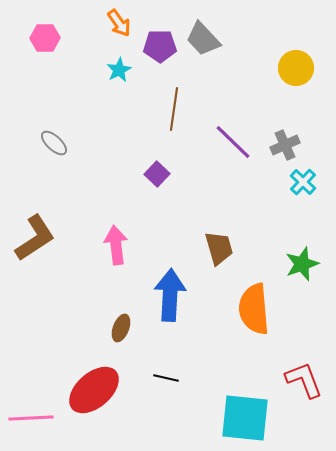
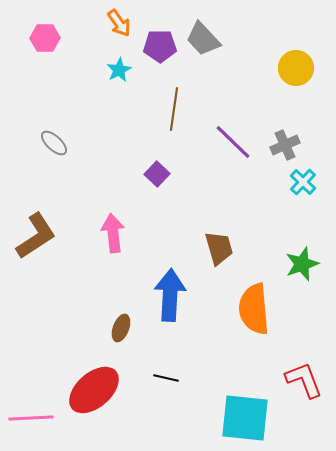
brown L-shape: moved 1 px right, 2 px up
pink arrow: moved 3 px left, 12 px up
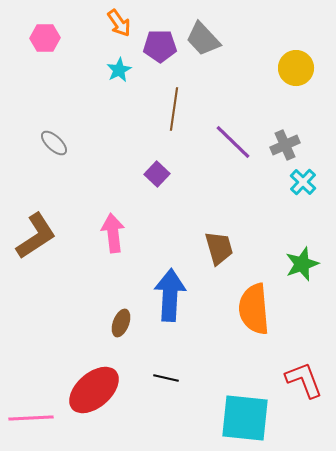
brown ellipse: moved 5 px up
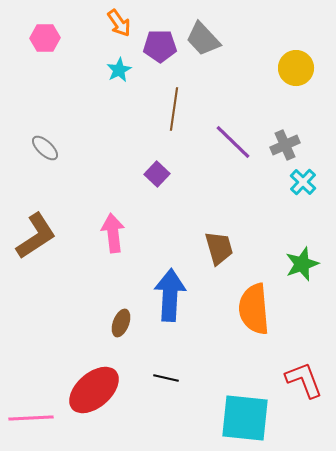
gray ellipse: moved 9 px left, 5 px down
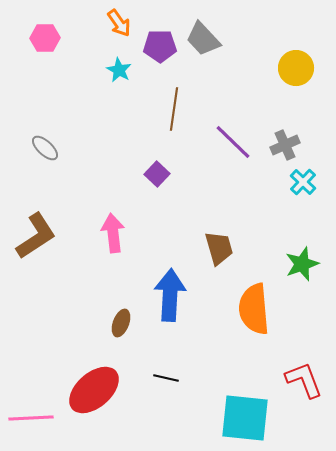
cyan star: rotated 15 degrees counterclockwise
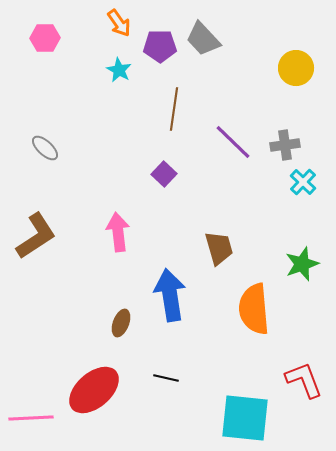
gray cross: rotated 16 degrees clockwise
purple square: moved 7 px right
pink arrow: moved 5 px right, 1 px up
blue arrow: rotated 12 degrees counterclockwise
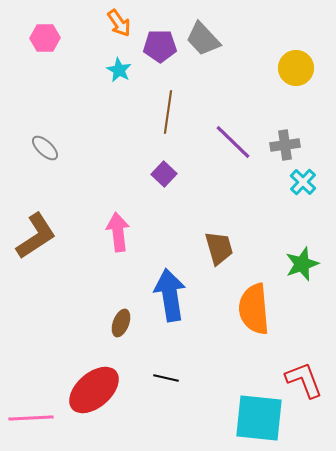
brown line: moved 6 px left, 3 px down
cyan square: moved 14 px right
